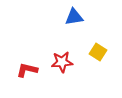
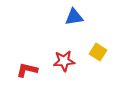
red star: moved 2 px right, 1 px up
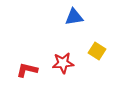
yellow square: moved 1 px left, 1 px up
red star: moved 1 px left, 2 px down
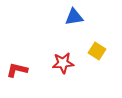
red L-shape: moved 10 px left
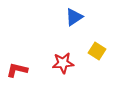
blue triangle: rotated 24 degrees counterclockwise
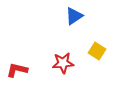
blue triangle: moved 1 px up
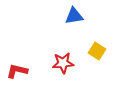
blue triangle: rotated 24 degrees clockwise
red L-shape: moved 1 px down
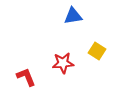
blue triangle: moved 1 px left
red L-shape: moved 9 px right, 6 px down; rotated 55 degrees clockwise
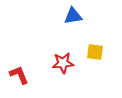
yellow square: moved 2 px left, 1 px down; rotated 24 degrees counterclockwise
red L-shape: moved 7 px left, 2 px up
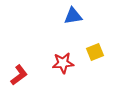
yellow square: rotated 30 degrees counterclockwise
red L-shape: rotated 75 degrees clockwise
